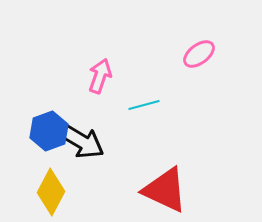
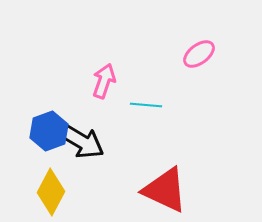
pink arrow: moved 4 px right, 5 px down
cyan line: moved 2 px right; rotated 20 degrees clockwise
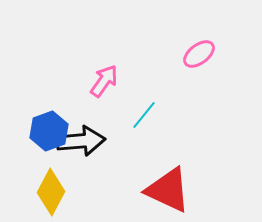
pink arrow: rotated 16 degrees clockwise
cyan line: moved 2 px left, 10 px down; rotated 56 degrees counterclockwise
black arrow: rotated 36 degrees counterclockwise
red triangle: moved 3 px right
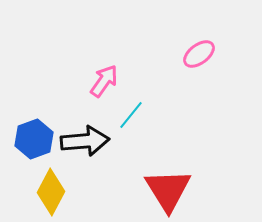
cyan line: moved 13 px left
blue hexagon: moved 15 px left, 8 px down
black arrow: moved 4 px right
red triangle: rotated 33 degrees clockwise
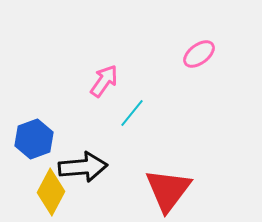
cyan line: moved 1 px right, 2 px up
black arrow: moved 2 px left, 26 px down
red triangle: rotated 9 degrees clockwise
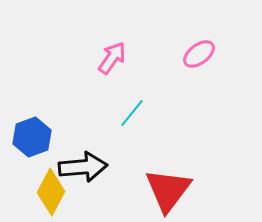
pink arrow: moved 8 px right, 23 px up
blue hexagon: moved 2 px left, 2 px up
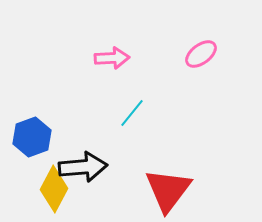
pink ellipse: moved 2 px right
pink arrow: rotated 52 degrees clockwise
yellow diamond: moved 3 px right, 3 px up
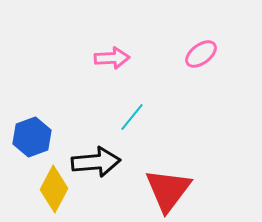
cyan line: moved 4 px down
black arrow: moved 13 px right, 5 px up
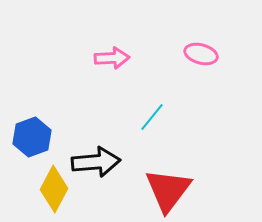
pink ellipse: rotated 52 degrees clockwise
cyan line: moved 20 px right
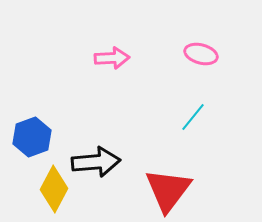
cyan line: moved 41 px right
